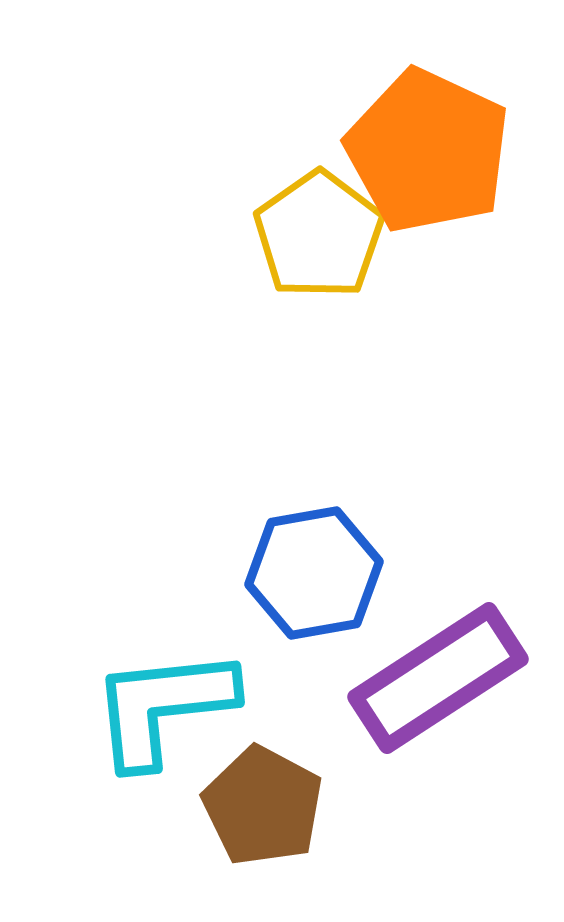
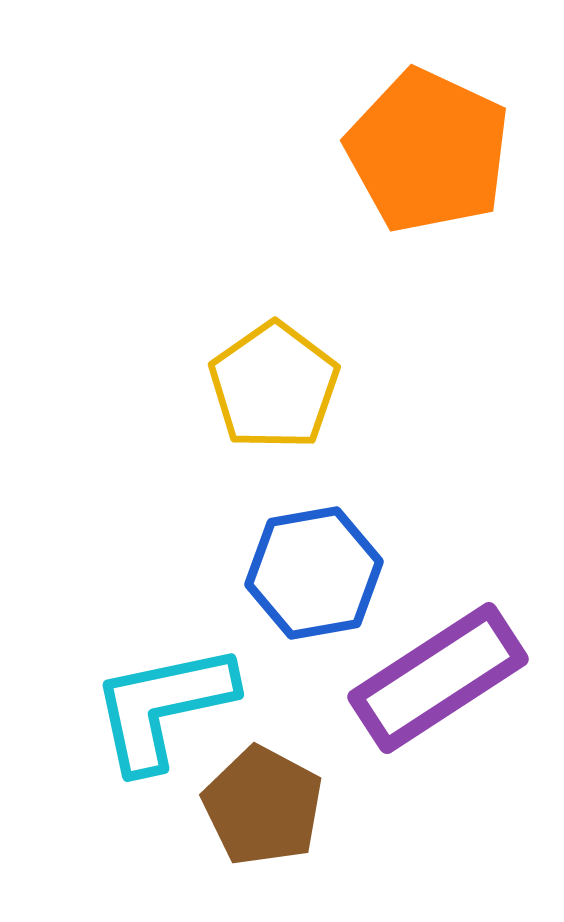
yellow pentagon: moved 45 px left, 151 px down
cyan L-shape: rotated 6 degrees counterclockwise
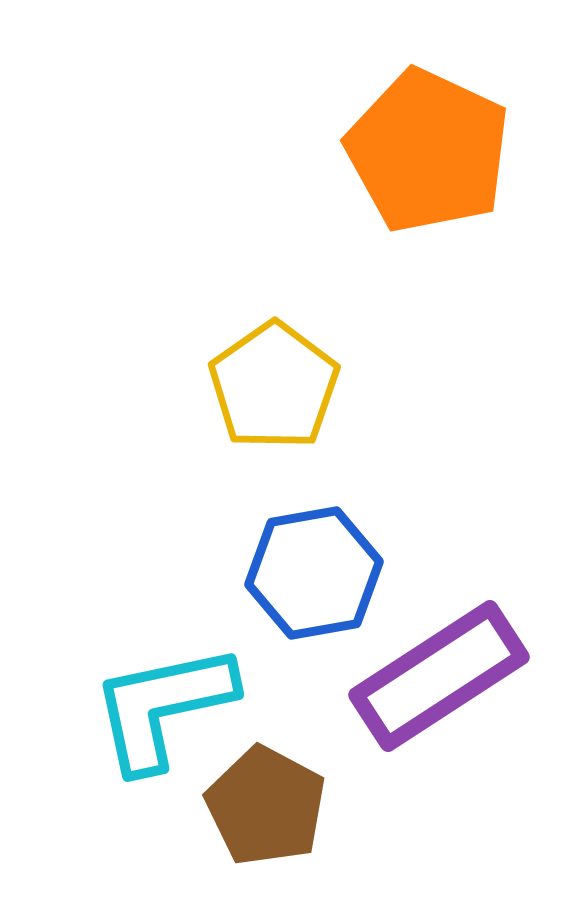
purple rectangle: moved 1 px right, 2 px up
brown pentagon: moved 3 px right
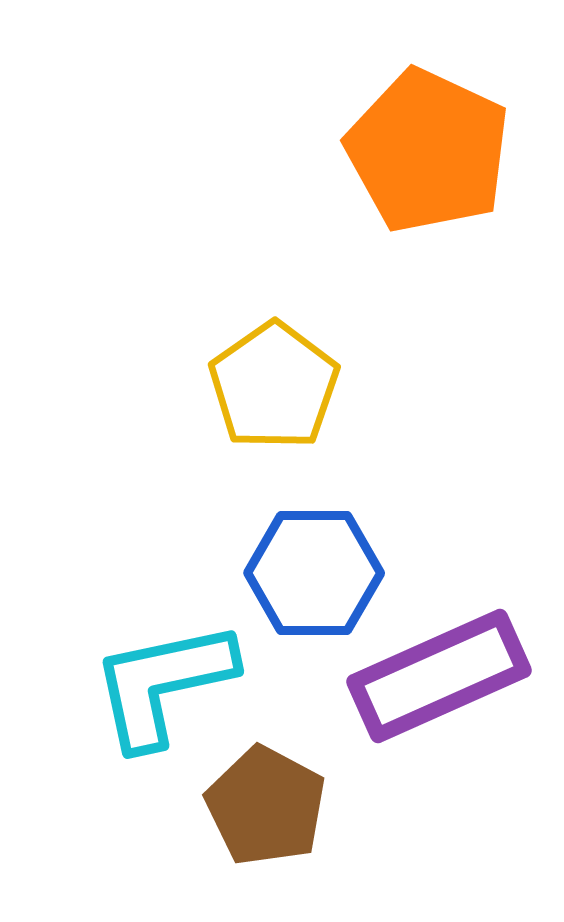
blue hexagon: rotated 10 degrees clockwise
purple rectangle: rotated 9 degrees clockwise
cyan L-shape: moved 23 px up
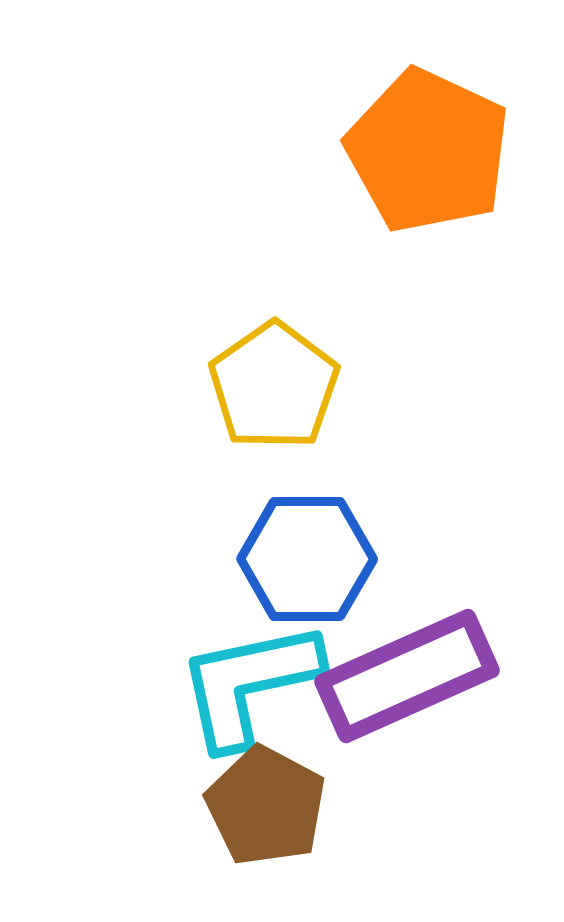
blue hexagon: moved 7 px left, 14 px up
purple rectangle: moved 32 px left
cyan L-shape: moved 86 px right
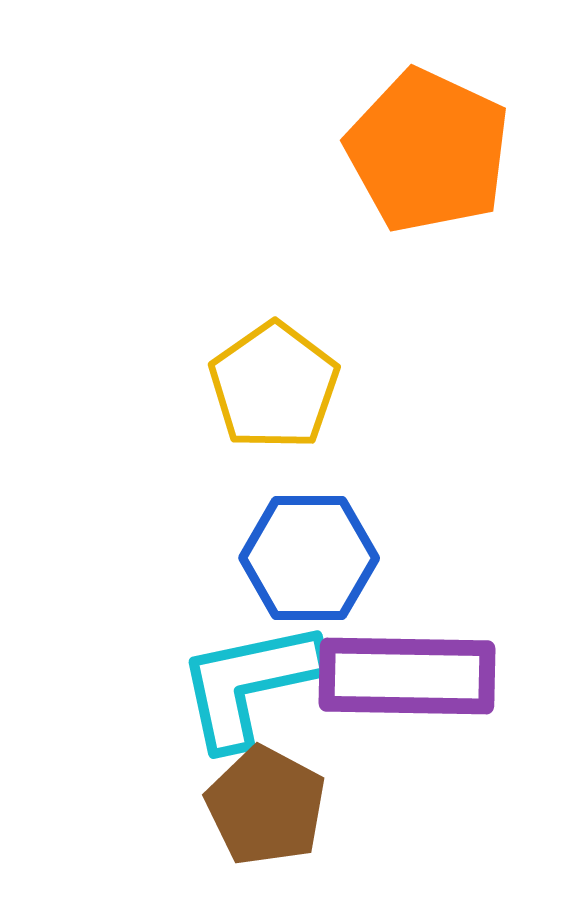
blue hexagon: moved 2 px right, 1 px up
purple rectangle: rotated 25 degrees clockwise
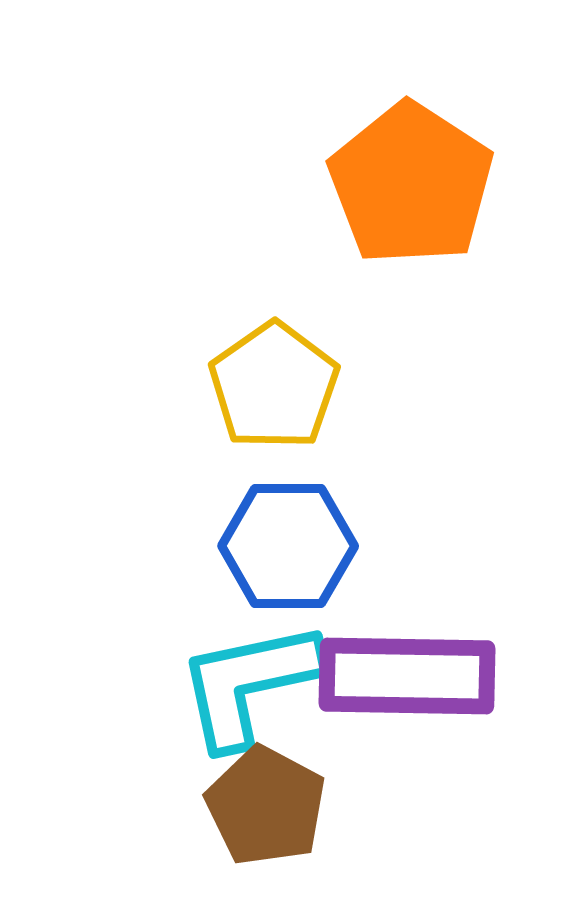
orange pentagon: moved 17 px left, 33 px down; rotated 8 degrees clockwise
blue hexagon: moved 21 px left, 12 px up
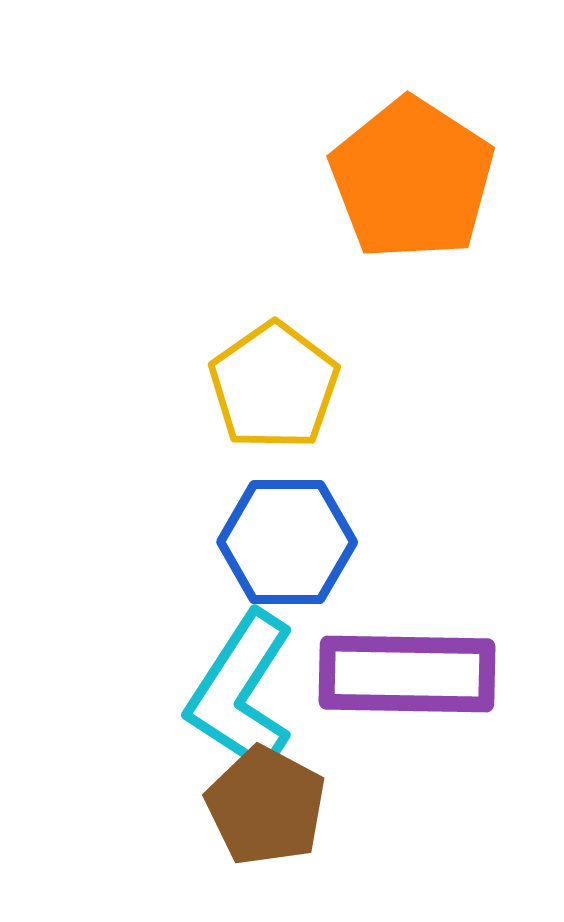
orange pentagon: moved 1 px right, 5 px up
blue hexagon: moved 1 px left, 4 px up
purple rectangle: moved 2 px up
cyan L-shape: moved 8 px left, 8 px down; rotated 45 degrees counterclockwise
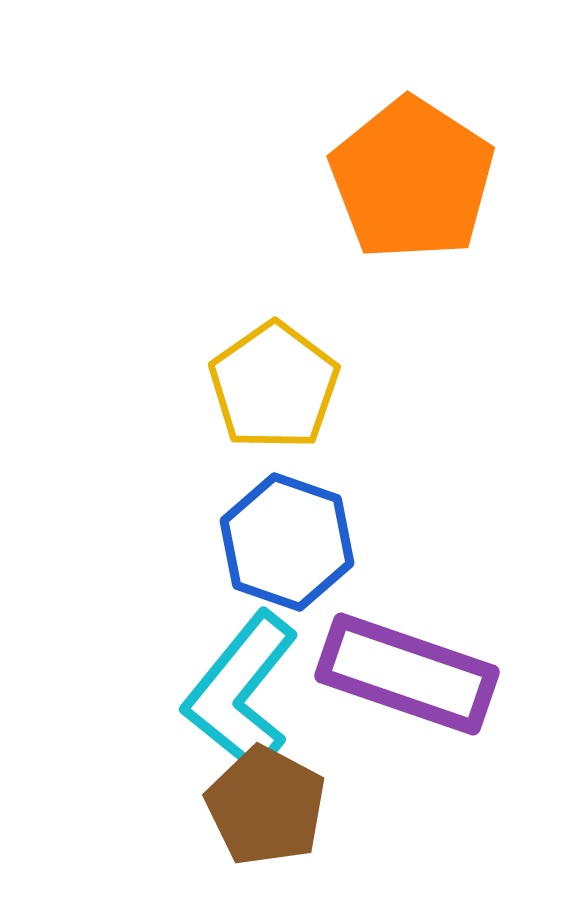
blue hexagon: rotated 19 degrees clockwise
purple rectangle: rotated 18 degrees clockwise
cyan L-shape: rotated 6 degrees clockwise
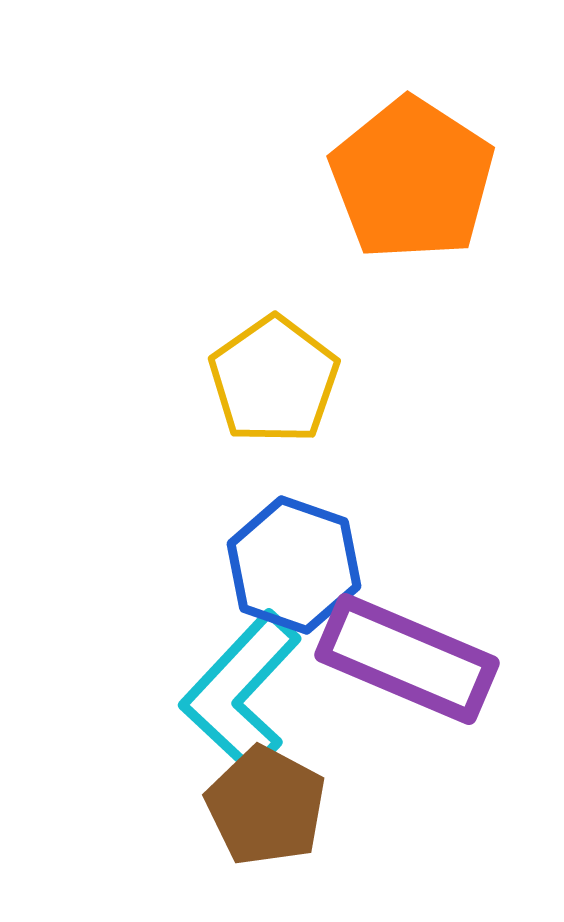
yellow pentagon: moved 6 px up
blue hexagon: moved 7 px right, 23 px down
purple rectangle: moved 15 px up; rotated 4 degrees clockwise
cyan L-shape: rotated 4 degrees clockwise
